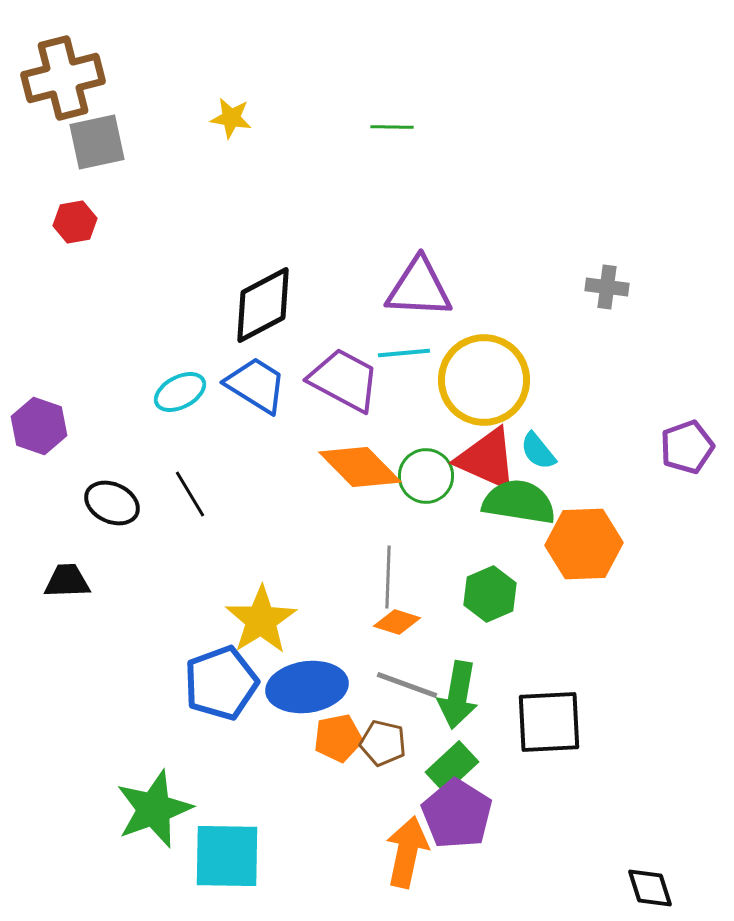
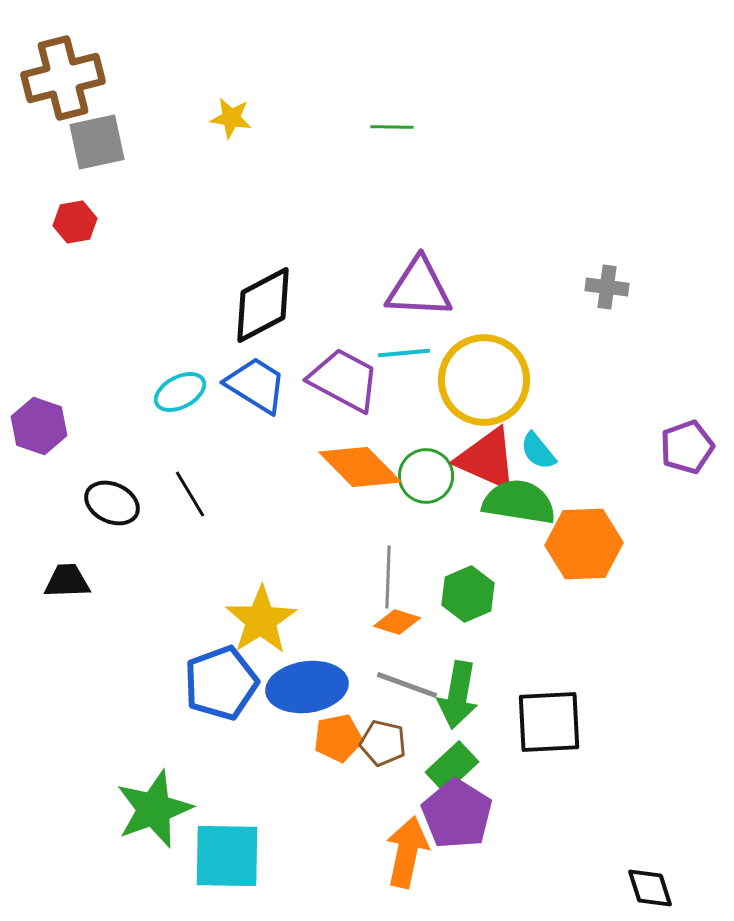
green hexagon at (490, 594): moved 22 px left
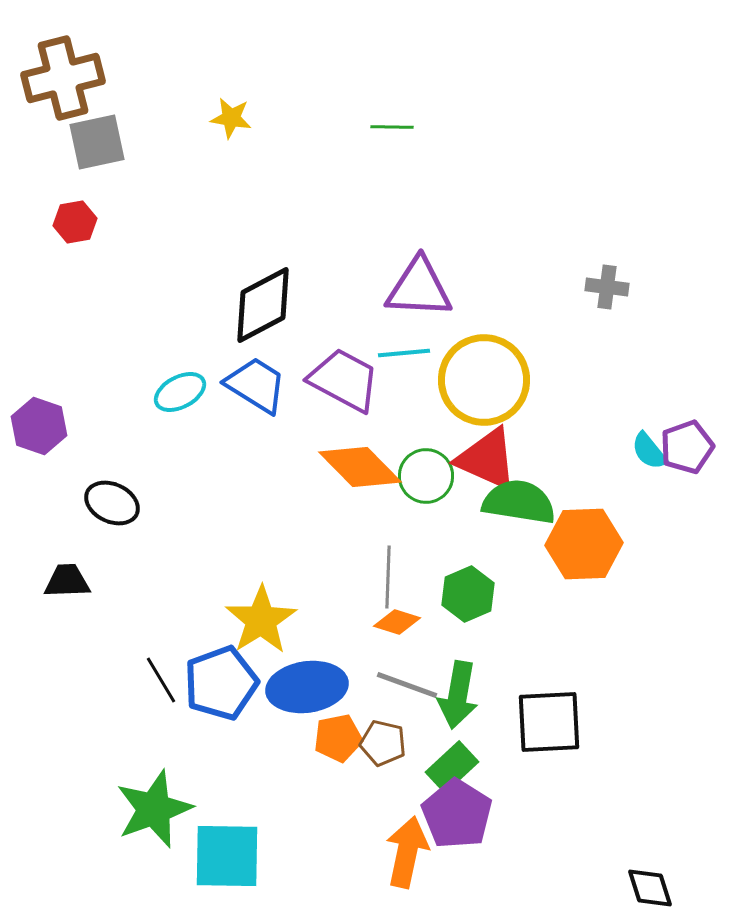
cyan semicircle at (538, 451): moved 111 px right
black line at (190, 494): moved 29 px left, 186 px down
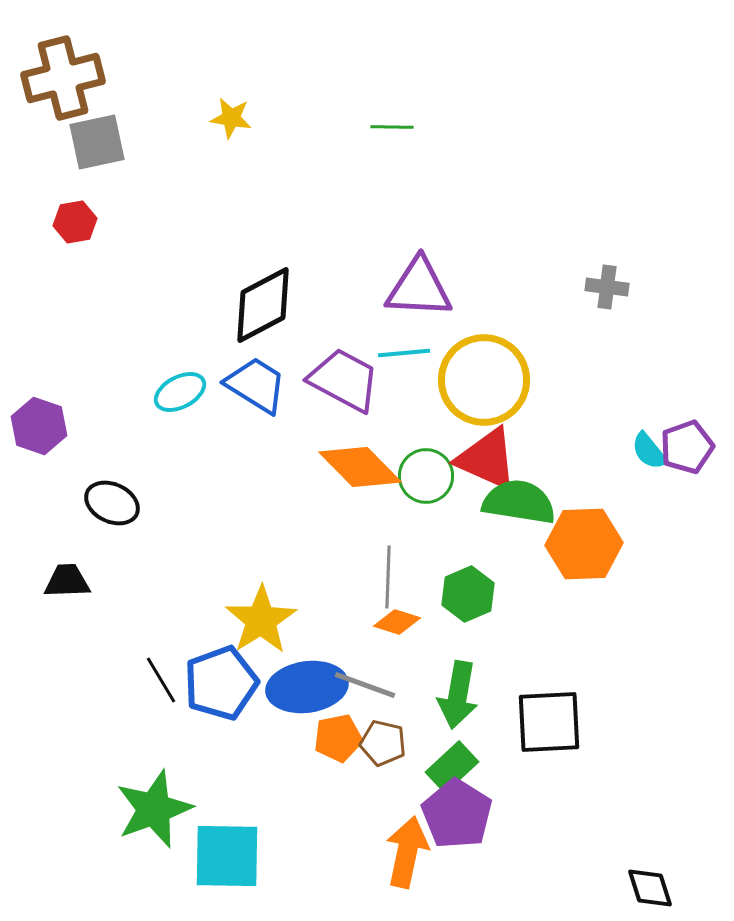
gray line at (407, 685): moved 42 px left
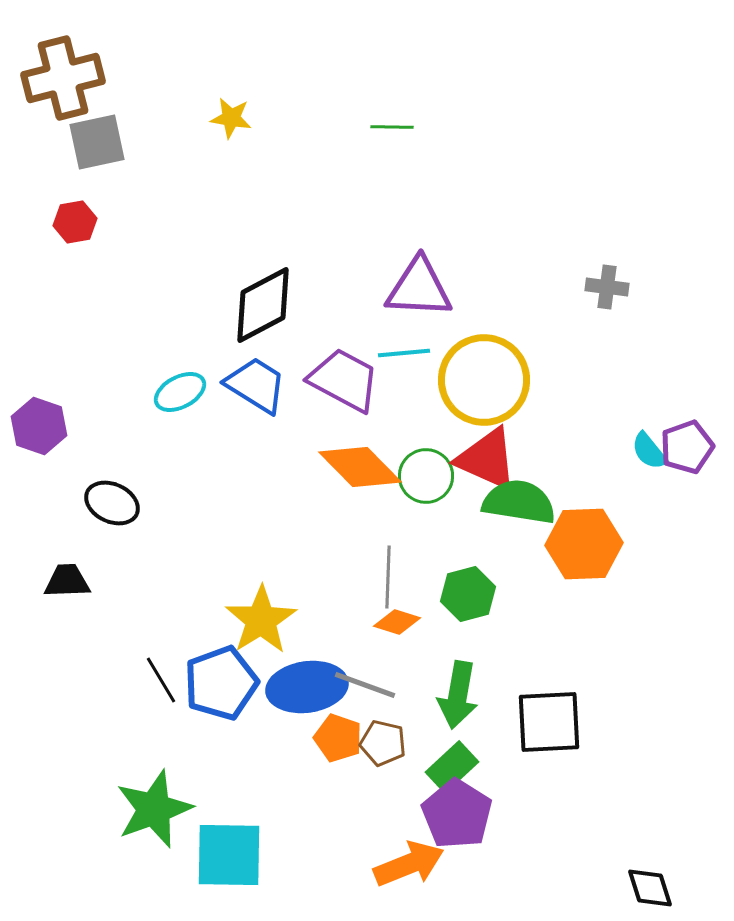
green hexagon at (468, 594): rotated 8 degrees clockwise
orange pentagon at (338, 738): rotated 30 degrees clockwise
orange arrow at (407, 852): moved 2 px right, 12 px down; rotated 56 degrees clockwise
cyan square at (227, 856): moved 2 px right, 1 px up
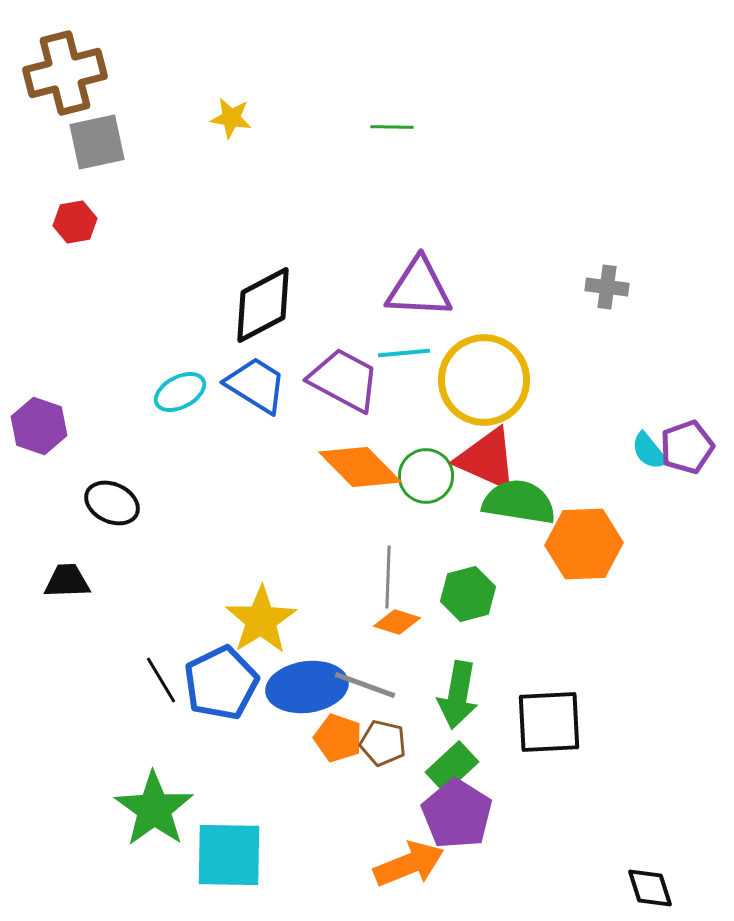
brown cross at (63, 78): moved 2 px right, 5 px up
blue pentagon at (221, 683): rotated 6 degrees counterclockwise
green star at (154, 809): rotated 16 degrees counterclockwise
